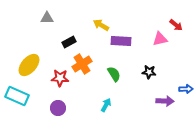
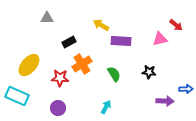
cyan arrow: moved 2 px down
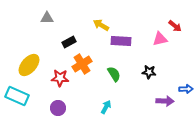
red arrow: moved 1 px left, 1 px down
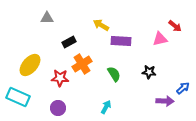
yellow ellipse: moved 1 px right
blue arrow: moved 3 px left, 1 px up; rotated 40 degrees counterclockwise
cyan rectangle: moved 1 px right, 1 px down
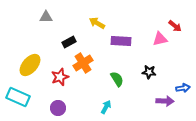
gray triangle: moved 1 px left, 1 px up
yellow arrow: moved 4 px left, 2 px up
orange cross: moved 1 px right, 1 px up
green semicircle: moved 3 px right, 5 px down
red star: moved 1 px up; rotated 24 degrees counterclockwise
blue arrow: rotated 32 degrees clockwise
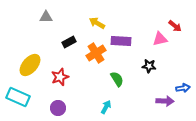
orange cross: moved 13 px right, 10 px up
black star: moved 6 px up
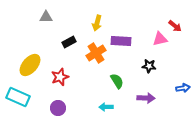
yellow arrow: rotated 105 degrees counterclockwise
green semicircle: moved 2 px down
purple arrow: moved 19 px left, 3 px up
cyan arrow: rotated 120 degrees counterclockwise
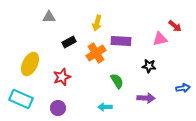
gray triangle: moved 3 px right
yellow ellipse: moved 1 px up; rotated 15 degrees counterclockwise
red star: moved 2 px right
cyan rectangle: moved 3 px right, 2 px down
cyan arrow: moved 1 px left
